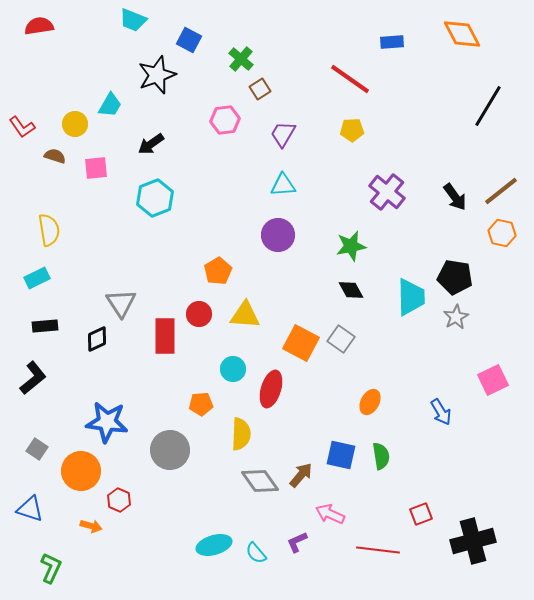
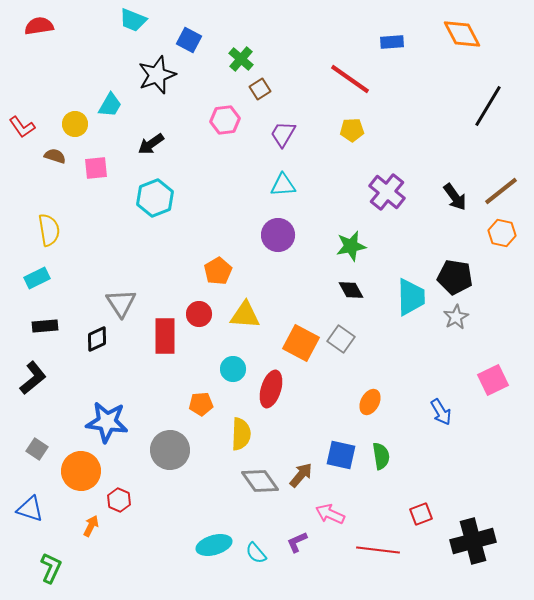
orange arrow at (91, 526): rotated 80 degrees counterclockwise
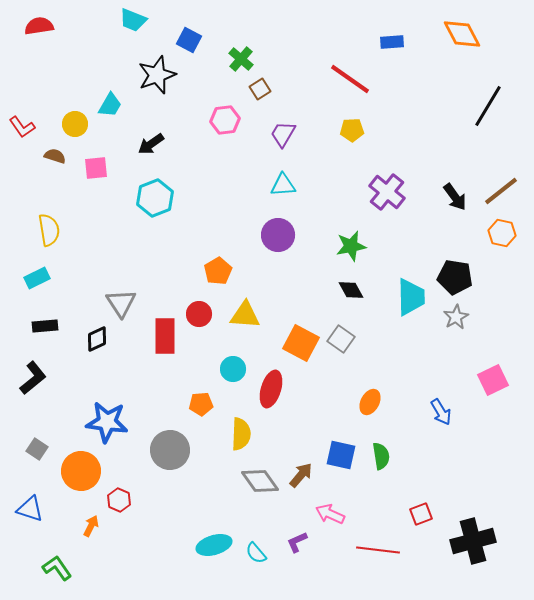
green L-shape at (51, 568): moved 6 px right; rotated 60 degrees counterclockwise
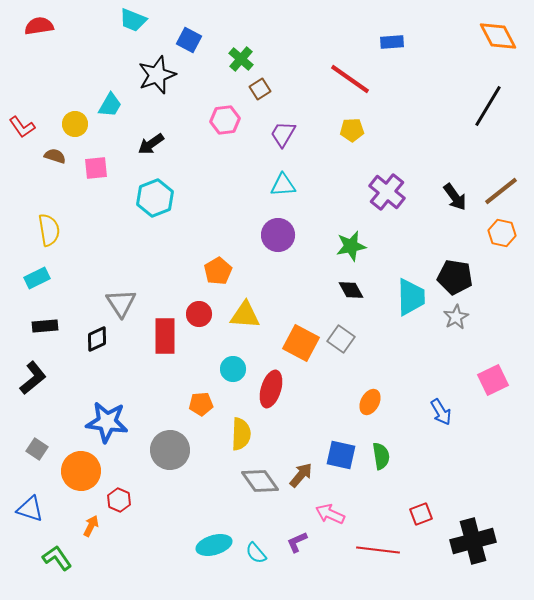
orange diamond at (462, 34): moved 36 px right, 2 px down
green L-shape at (57, 568): moved 10 px up
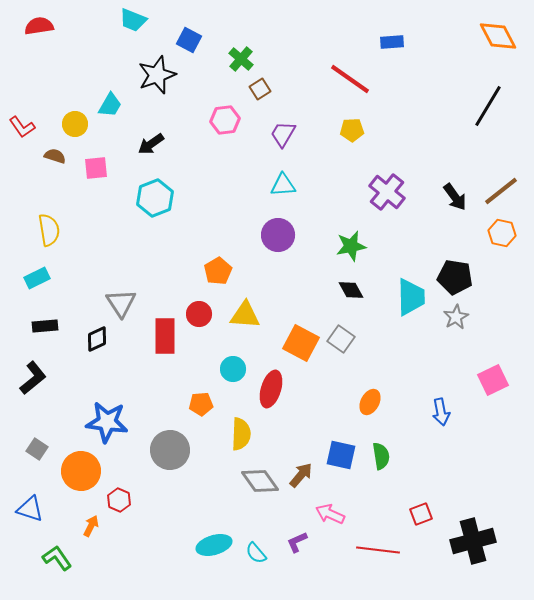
blue arrow at (441, 412): rotated 20 degrees clockwise
